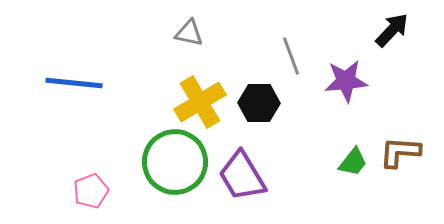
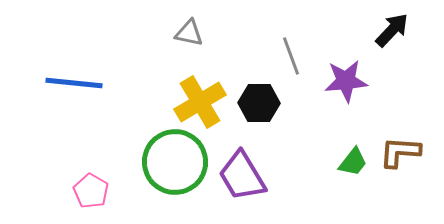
pink pentagon: rotated 20 degrees counterclockwise
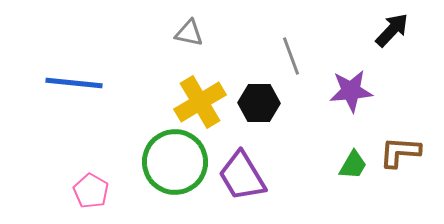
purple star: moved 5 px right, 10 px down
green trapezoid: moved 3 px down; rotated 8 degrees counterclockwise
